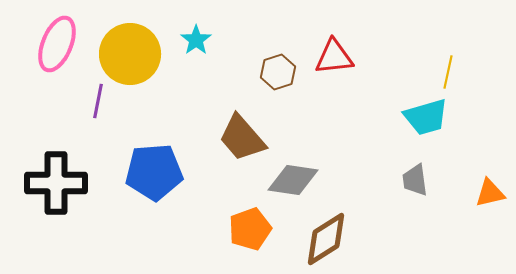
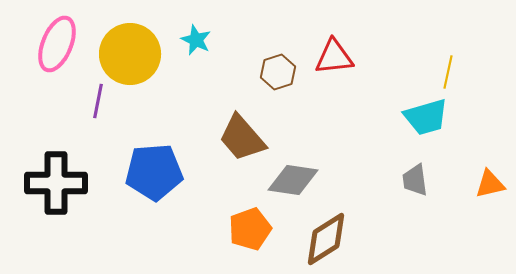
cyan star: rotated 12 degrees counterclockwise
orange triangle: moved 9 px up
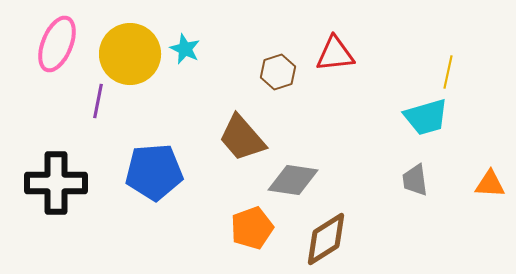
cyan star: moved 11 px left, 9 px down
red triangle: moved 1 px right, 3 px up
orange triangle: rotated 16 degrees clockwise
orange pentagon: moved 2 px right, 1 px up
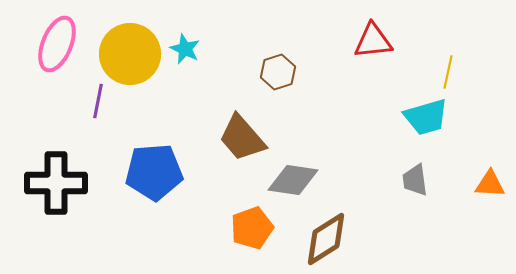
red triangle: moved 38 px right, 13 px up
